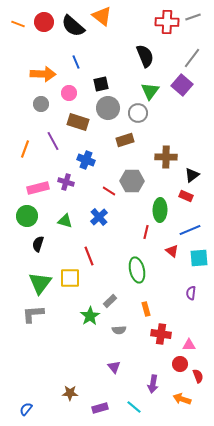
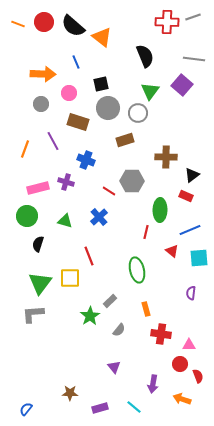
orange triangle at (102, 16): moved 21 px down
gray line at (192, 58): moved 2 px right, 1 px down; rotated 60 degrees clockwise
gray semicircle at (119, 330): rotated 48 degrees counterclockwise
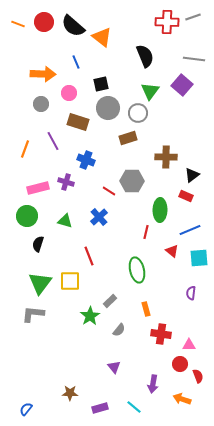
brown rectangle at (125, 140): moved 3 px right, 2 px up
yellow square at (70, 278): moved 3 px down
gray L-shape at (33, 314): rotated 10 degrees clockwise
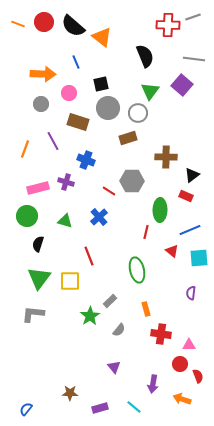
red cross at (167, 22): moved 1 px right, 3 px down
green triangle at (40, 283): moved 1 px left, 5 px up
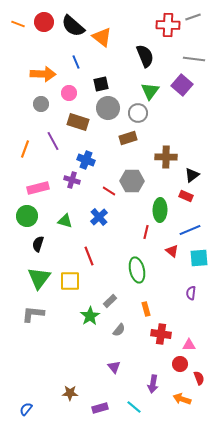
purple cross at (66, 182): moved 6 px right, 2 px up
red semicircle at (198, 376): moved 1 px right, 2 px down
